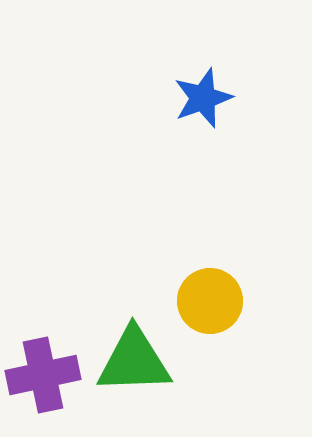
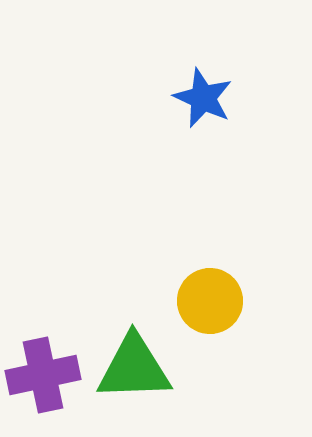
blue star: rotated 28 degrees counterclockwise
green triangle: moved 7 px down
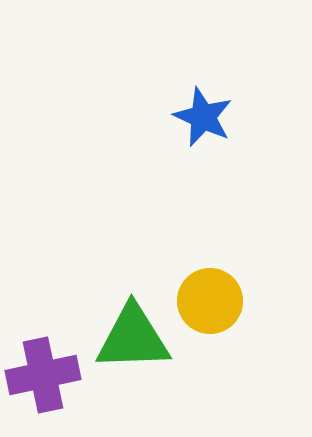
blue star: moved 19 px down
green triangle: moved 1 px left, 30 px up
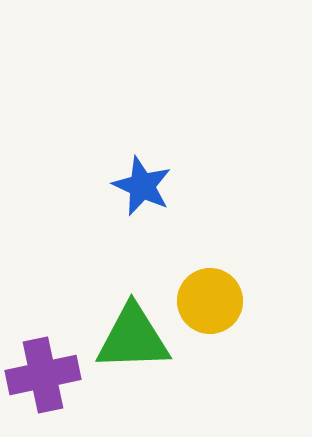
blue star: moved 61 px left, 69 px down
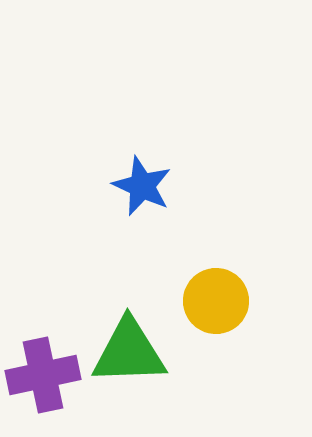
yellow circle: moved 6 px right
green triangle: moved 4 px left, 14 px down
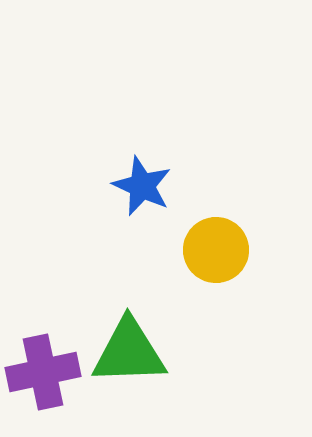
yellow circle: moved 51 px up
purple cross: moved 3 px up
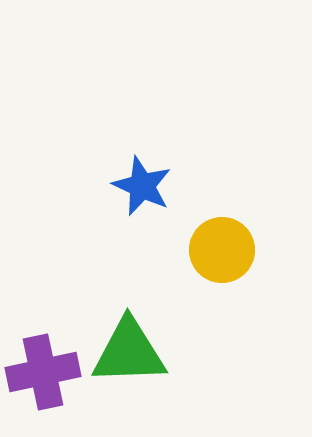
yellow circle: moved 6 px right
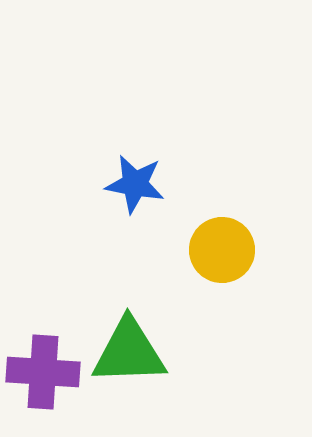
blue star: moved 7 px left, 2 px up; rotated 14 degrees counterclockwise
purple cross: rotated 16 degrees clockwise
